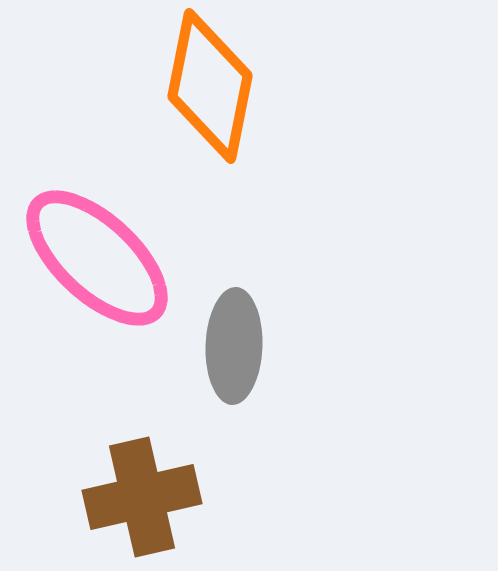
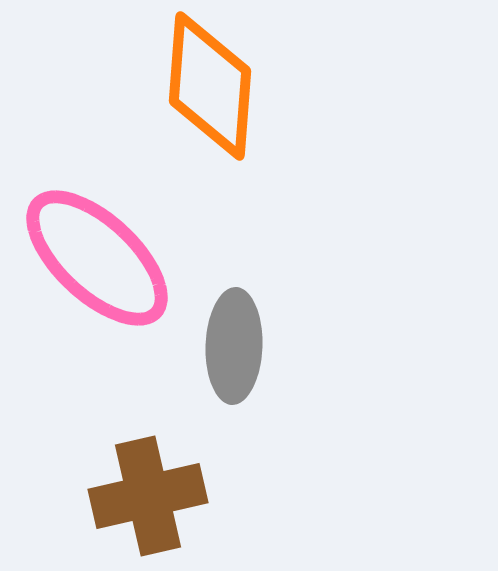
orange diamond: rotated 7 degrees counterclockwise
brown cross: moved 6 px right, 1 px up
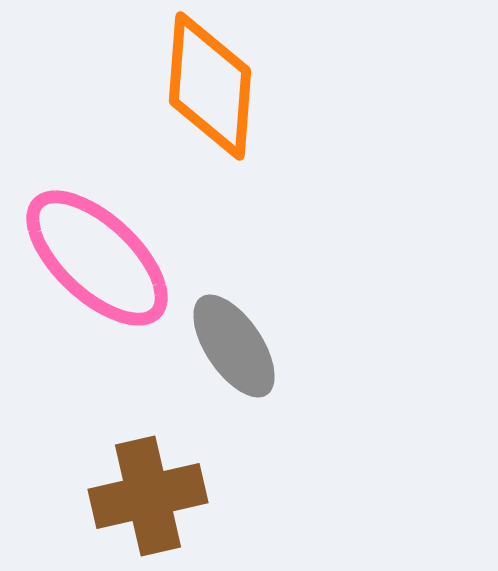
gray ellipse: rotated 36 degrees counterclockwise
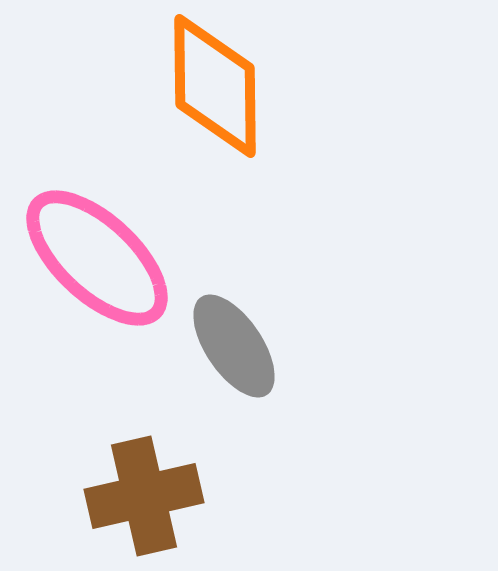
orange diamond: moved 5 px right; rotated 5 degrees counterclockwise
brown cross: moved 4 px left
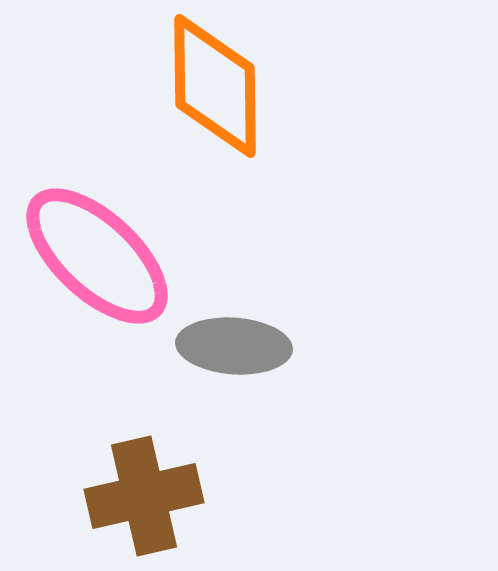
pink ellipse: moved 2 px up
gray ellipse: rotated 52 degrees counterclockwise
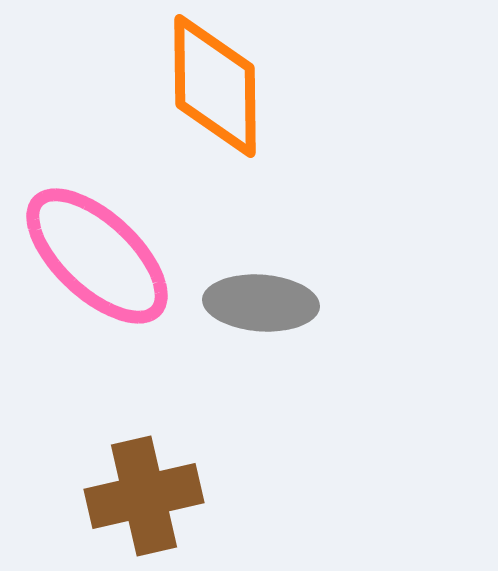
gray ellipse: moved 27 px right, 43 px up
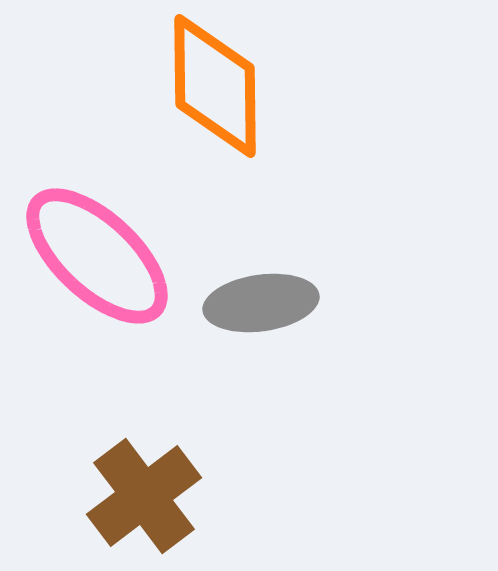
gray ellipse: rotated 12 degrees counterclockwise
brown cross: rotated 24 degrees counterclockwise
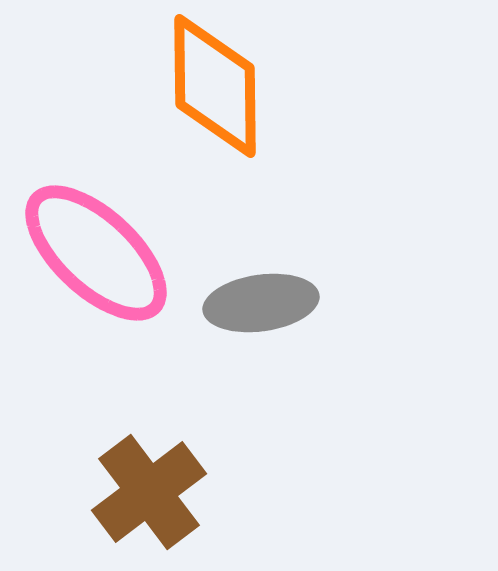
pink ellipse: moved 1 px left, 3 px up
brown cross: moved 5 px right, 4 px up
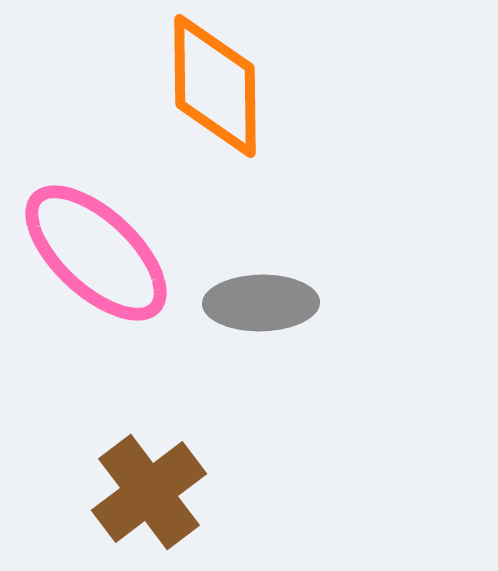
gray ellipse: rotated 7 degrees clockwise
